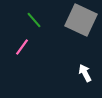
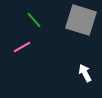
gray square: rotated 8 degrees counterclockwise
pink line: rotated 24 degrees clockwise
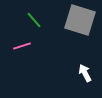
gray square: moved 1 px left
pink line: moved 1 px up; rotated 12 degrees clockwise
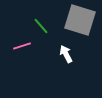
green line: moved 7 px right, 6 px down
white arrow: moved 19 px left, 19 px up
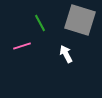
green line: moved 1 px left, 3 px up; rotated 12 degrees clockwise
